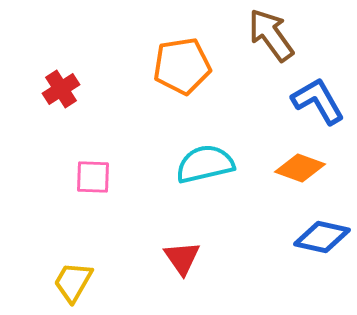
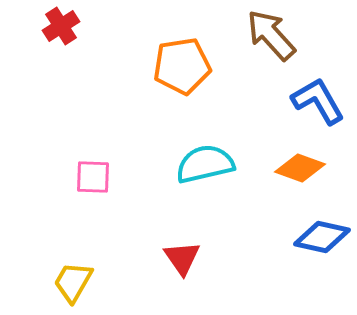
brown arrow: rotated 6 degrees counterclockwise
red cross: moved 63 px up
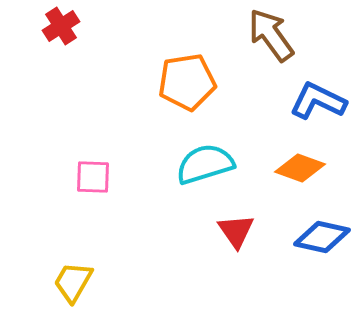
brown arrow: rotated 6 degrees clockwise
orange pentagon: moved 5 px right, 16 px down
blue L-shape: rotated 34 degrees counterclockwise
cyan semicircle: rotated 4 degrees counterclockwise
red triangle: moved 54 px right, 27 px up
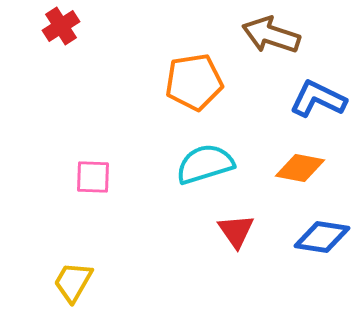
brown arrow: rotated 36 degrees counterclockwise
orange pentagon: moved 7 px right
blue L-shape: moved 2 px up
orange diamond: rotated 9 degrees counterclockwise
blue diamond: rotated 4 degrees counterclockwise
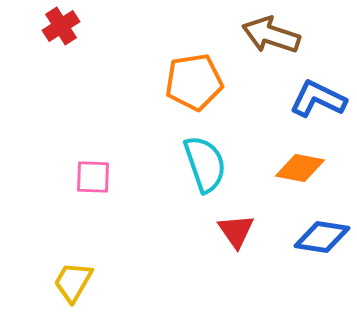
cyan semicircle: rotated 88 degrees clockwise
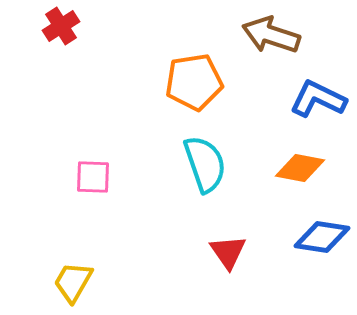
red triangle: moved 8 px left, 21 px down
